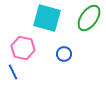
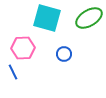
green ellipse: rotated 24 degrees clockwise
pink hexagon: rotated 15 degrees counterclockwise
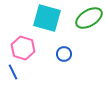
pink hexagon: rotated 20 degrees clockwise
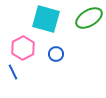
cyan square: moved 1 px left, 1 px down
pink hexagon: rotated 15 degrees clockwise
blue circle: moved 8 px left
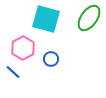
green ellipse: rotated 24 degrees counterclockwise
blue circle: moved 5 px left, 5 px down
blue line: rotated 21 degrees counterclockwise
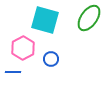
cyan square: moved 1 px left, 1 px down
blue line: rotated 42 degrees counterclockwise
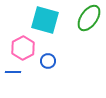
blue circle: moved 3 px left, 2 px down
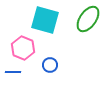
green ellipse: moved 1 px left, 1 px down
pink hexagon: rotated 10 degrees counterclockwise
blue circle: moved 2 px right, 4 px down
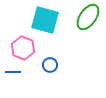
green ellipse: moved 2 px up
